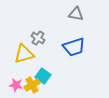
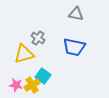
blue trapezoid: rotated 30 degrees clockwise
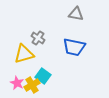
pink star: moved 1 px right, 2 px up; rotated 16 degrees clockwise
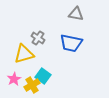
blue trapezoid: moved 3 px left, 4 px up
pink star: moved 3 px left, 4 px up; rotated 16 degrees clockwise
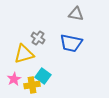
yellow cross: rotated 21 degrees clockwise
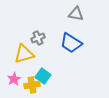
gray cross: rotated 32 degrees clockwise
blue trapezoid: rotated 20 degrees clockwise
